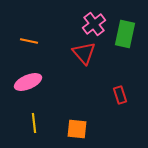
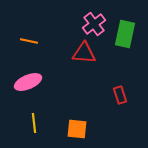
red triangle: rotated 45 degrees counterclockwise
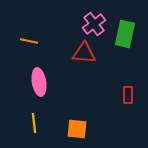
pink ellipse: moved 11 px right; rotated 76 degrees counterclockwise
red rectangle: moved 8 px right; rotated 18 degrees clockwise
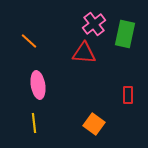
orange line: rotated 30 degrees clockwise
pink ellipse: moved 1 px left, 3 px down
orange square: moved 17 px right, 5 px up; rotated 30 degrees clockwise
